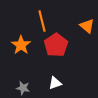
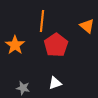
orange line: rotated 20 degrees clockwise
orange star: moved 6 px left
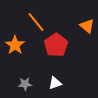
orange line: moved 6 px left, 1 px down; rotated 45 degrees counterclockwise
gray star: moved 2 px right, 4 px up; rotated 16 degrees counterclockwise
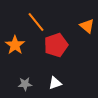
red pentagon: rotated 15 degrees clockwise
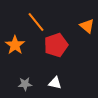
white triangle: rotated 32 degrees clockwise
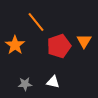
orange triangle: moved 3 px left, 15 px down; rotated 21 degrees clockwise
red pentagon: moved 3 px right, 1 px down
white triangle: moved 2 px left, 1 px up
